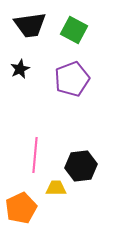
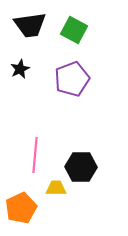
black hexagon: moved 1 px down; rotated 8 degrees clockwise
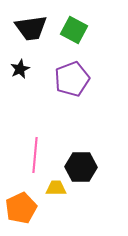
black trapezoid: moved 1 px right, 3 px down
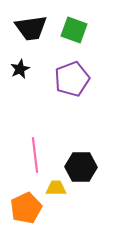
green square: rotated 8 degrees counterclockwise
pink line: rotated 12 degrees counterclockwise
orange pentagon: moved 5 px right
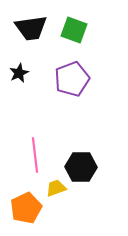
black star: moved 1 px left, 4 px down
yellow trapezoid: rotated 20 degrees counterclockwise
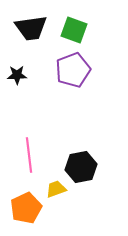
black star: moved 2 px left, 2 px down; rotated 24 degrees clockwise
purple pentagon: moved 1 px right, 9 px up
pink line: moved 6 px left
black hexagon: rotated 12 degrees counterclockwise
yellow trapezoid: moved 1 px down
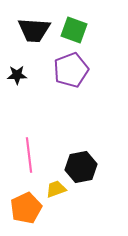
black trapezoid: moved 3 px right, 2 px down; rotated 12 degrees clockwise
purple pentagon: moved 2 px left
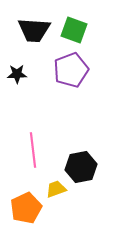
black star: moved 1 px up
pink line: moved 4 px right, 5 px up
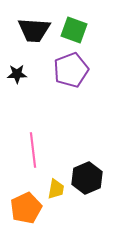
black hexagon: moved 6 px right, 11 px down; rotated 12 degrees counterclockwise
yellow trapezoid: rotated 120 degrees clockwise
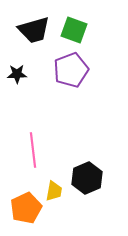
black trapezoid: rotated 20 degrees counterclockwise
yellow trapezoid: moved 2 px left, 2 px down
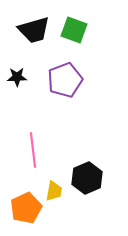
purple pentagon: moved 6 px left, 10 px down
black star: moved 3 px down
